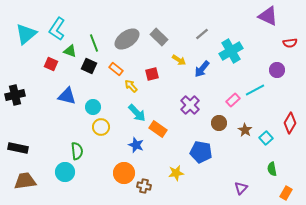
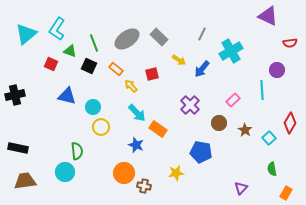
gray line at (202, 34): rotated 24 degrees counterclockwise
cyan line at (255, 90): moved 7 px right; rotated 66 degrees counterclockwise
cyan square at (266, 138): moved 3 px right
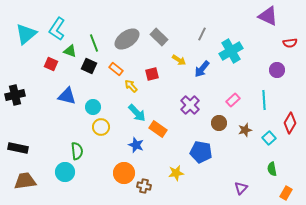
cyan line at (262, 90): moved 2 px right, 10 px down
brown star at (245, 130): rotated 24 degrees clockwise
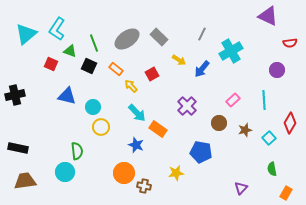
red square at (152, 74): rotated 16 degrees counterclockwise
purple cross at (190, 105): moved 3 px left, 1 px down
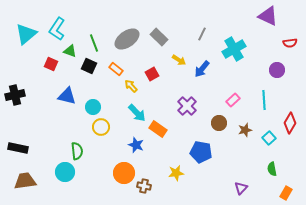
cyan cross at (231, 51): moved 3 px right, 2 px up
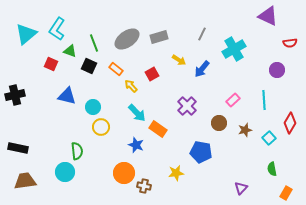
gray rectangle at (159, 37): rotated 60 degrees counterclockwise
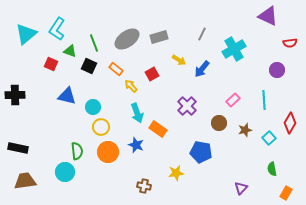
black cross at (15, 95): rotated 12 degrees clockwise
cyan arrow at (137, 113): rotated 24 degrees clockwise
orange circle at (124, 173): moved 16 px left, 21 px up
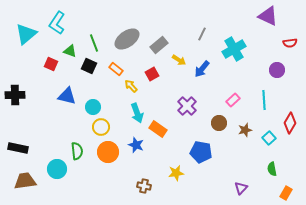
cyan L-shape at (57, 29): moved 6 px up
gray rectangle at (159, 37): moved 8 px down; rotated 24 degrees counterclockwise
cyan circle at (65, 172): moved 8 px left, 3 px up
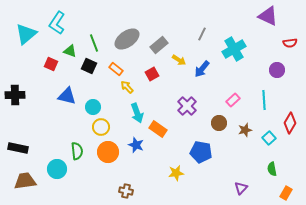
yellow arrow at (131, 86): moved 4 px left, 1 px down
brown cross at (144, 186): moved 18 px left, 5 px down
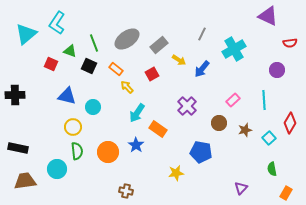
cyan arrow at (137, 113): rotated 54 degrees clockwise
yellow circle at (101, 127): moved 28 px left
blue star at (136, 145): rotated 14 degrees clockwise
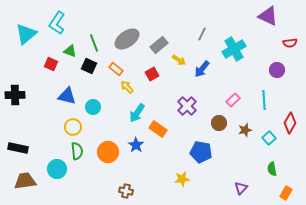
yellow star at (176, 173): moved 6 px right, 6 px down
